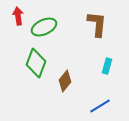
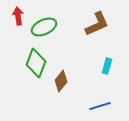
brown L-shape: rotated 60 degrees clockwise
brown diamond: moved 4 px left
blue line: rotated 15 degrees clockwise
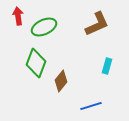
blue line: moved 9 px left
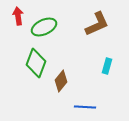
blue line: moved 6 px left, 1 px down; rotated 20 degrees clockwise
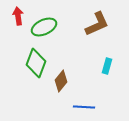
blue line: moved 1 px left
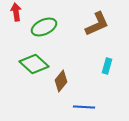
red arrow: moved 2 px left, 4 px up
green diamond: moved 2 px left, 1 px down; rotated 68 degrees counterclockwise
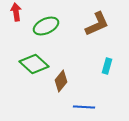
green ellipse: moved 2 px right, 1 px up
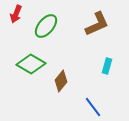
red arrow: moved 2 px down; rotated 150 degrees counterclockwise
green ellipse: rotated 25 degrees counterclockwise
green diamond: moved 3 px left; rotated 12 degrees counterclockwise
blue line: moved 9 px right; rotated 50 degrees clockwise
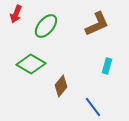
brown diamond: moved 5 px down
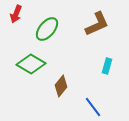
green ellipse: moved 1 px right, 3 px down
